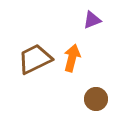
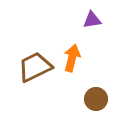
purple triangle: rotated 12 degrees clockwise
brown trapezoid: moved 8 px down
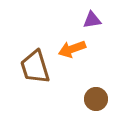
orange arrow: moved 9 px up; rotated 124 degrees counterclockwise
brown trapezoid: rotated 81 degrees counterclockwise
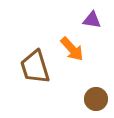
purple triangle: rotated 18 degrees clockwise
orange arrow: rotated 112 degrees counterclockwise
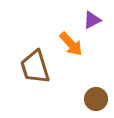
purple triangle: rotated 36 degrees counterclockwise
orange arrow: moved 1 px left, 5 px up
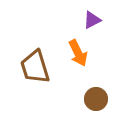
orange arrow: moved 7 px right, 9 px down; rotated 16 degrees clockwise
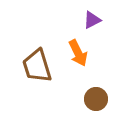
brown trapezoid: moved 2 px right, 1 px up
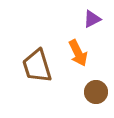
purple triangle: moved 1 px up
brown circle: moved 7 px up
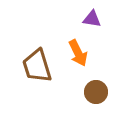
purple triangle: rotated 36 degrees clockwise
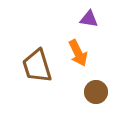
purple triangle: moved 3 px left
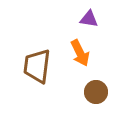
orange arrow: moved 2 px right
brown trapezoid: rotated 24 degrees clockwise
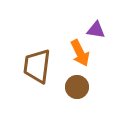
purple triangle: moved 7 px right, 11 px down
brown circle: moved 19 px left, 5 px up
